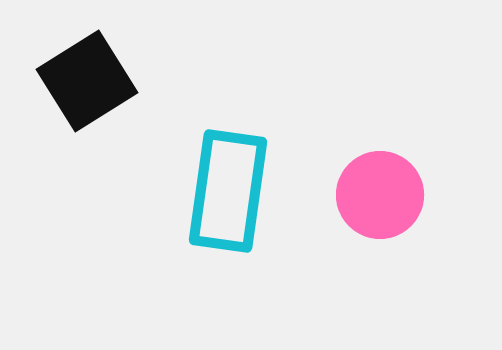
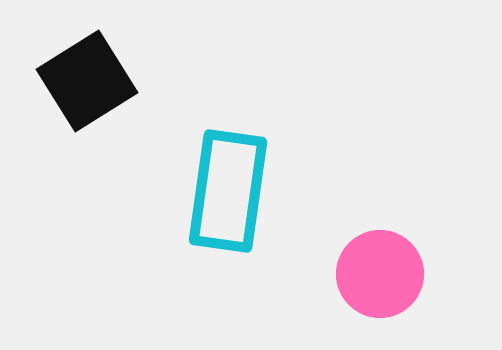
pink circle: moved 79 px down
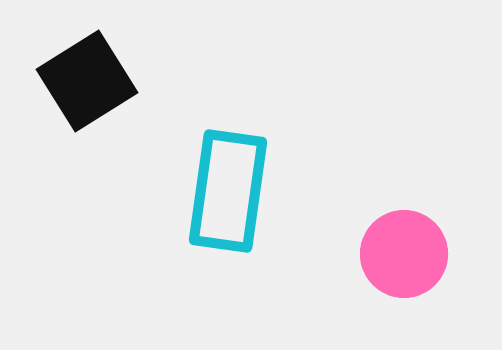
pink circle: moved 24 px right, 20 px up
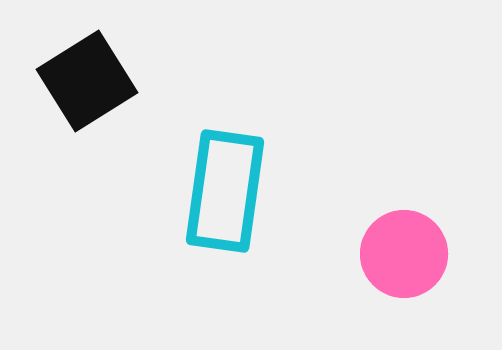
cyan rectangle: moved 3 px left
